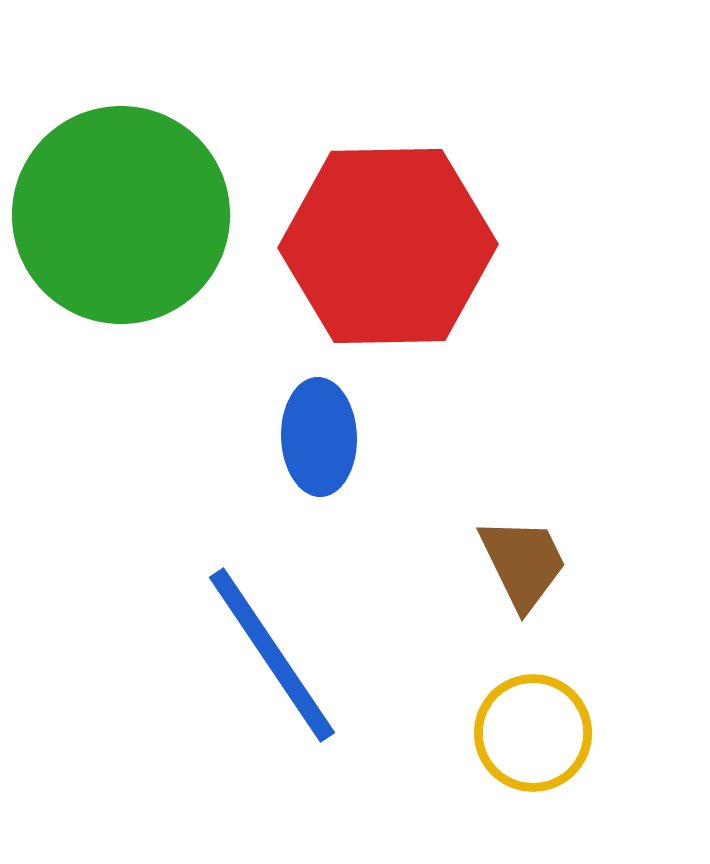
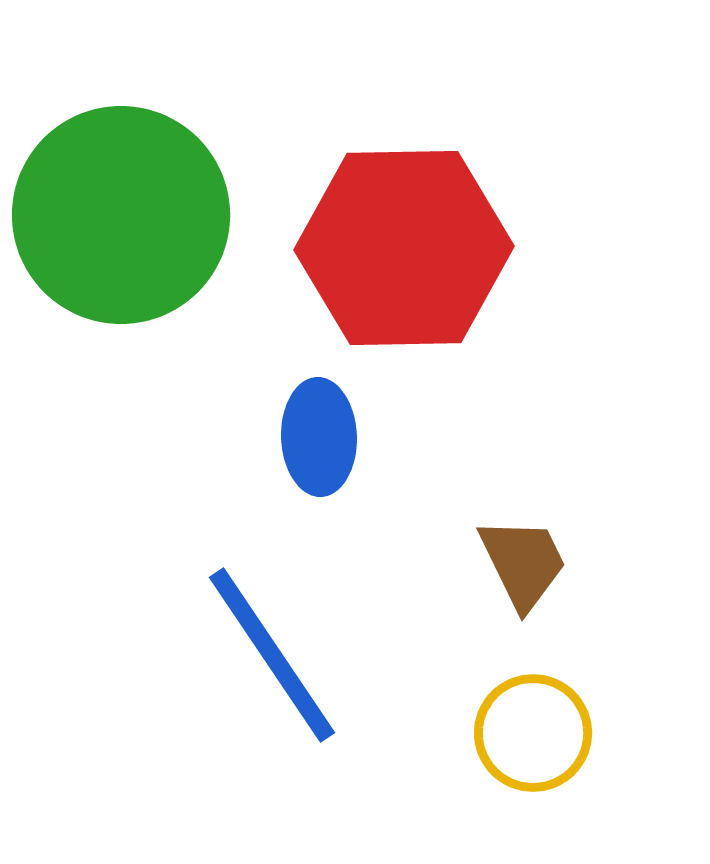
red hexagon: moved 16 px right, 2 px down
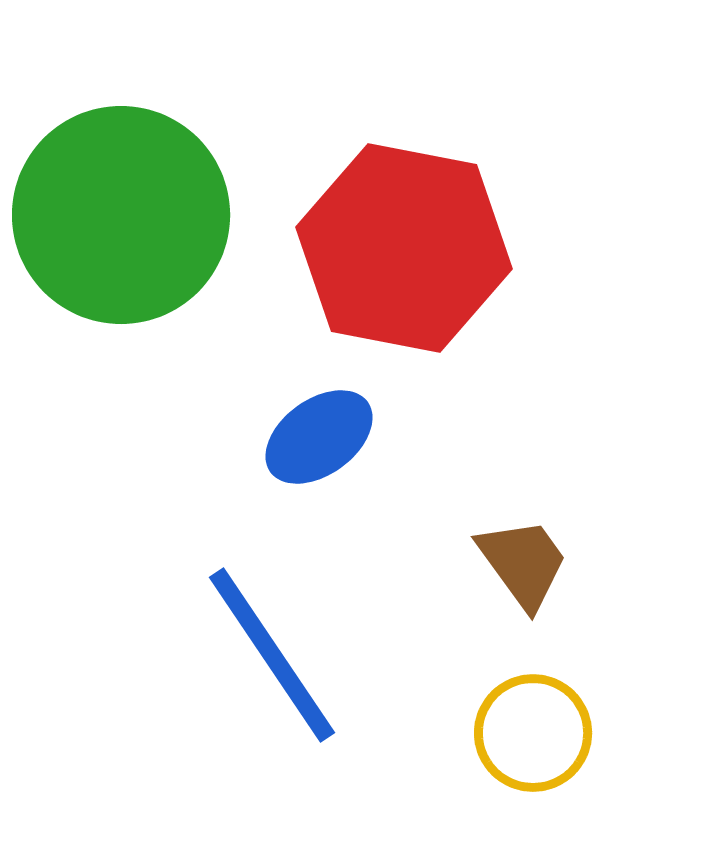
red hexagon: rotated 12 degrees clockwise
blue ellipse: rotated 56 degrees clockwise
brown trapezoid: rotated 10 degrees counterclockwise
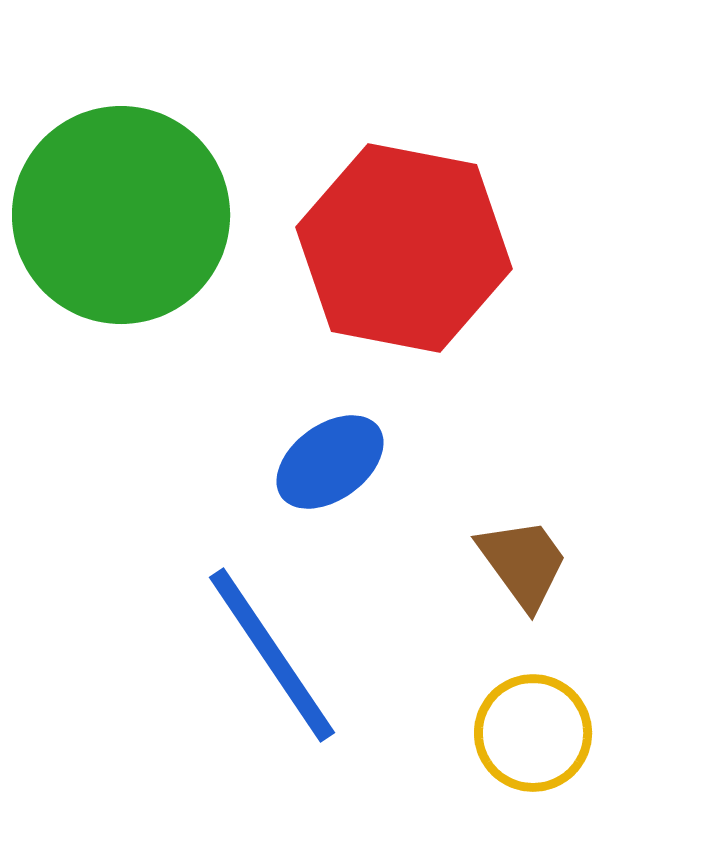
blue ellipse: moved 11 px right, 25 px down
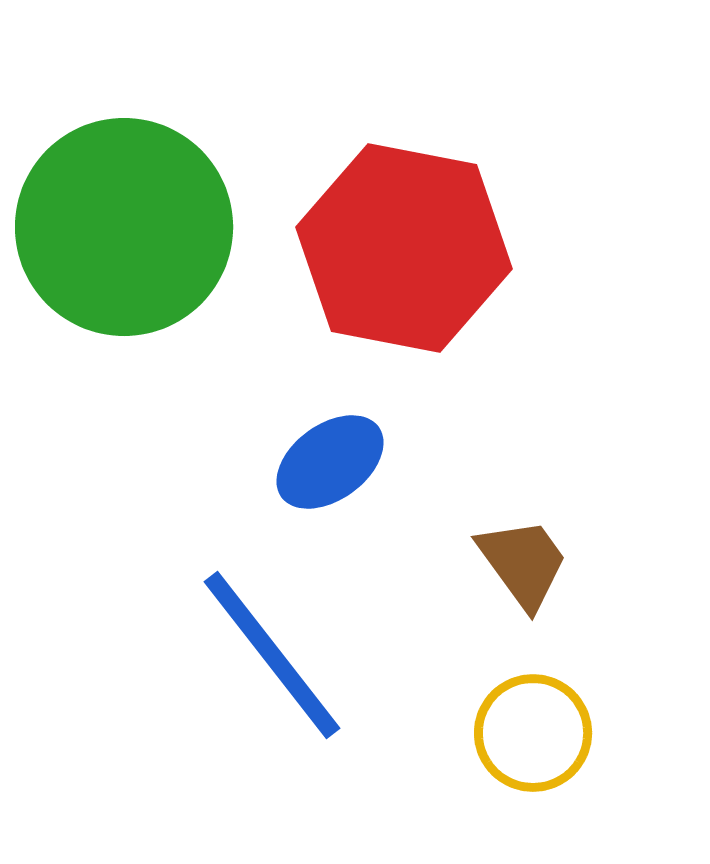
green circle: moved 3 px right, 12 px down
blue line: rotated 4 degrees counterclockwise
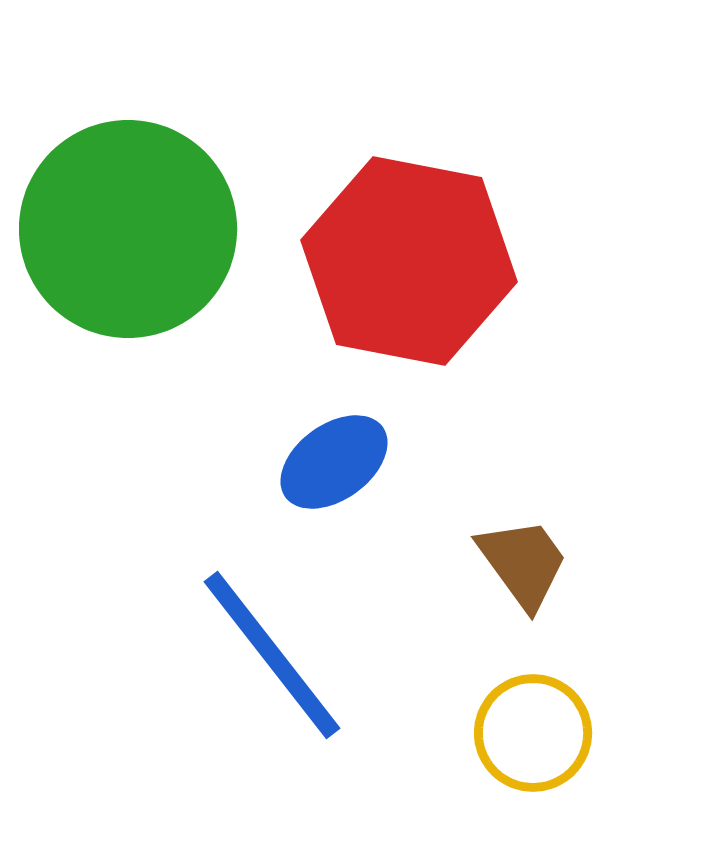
green circle: moved 4 px right, 2 px down
red hexagon: moved 5 px right, 13 px down
blue ellipse: moved 4 px right
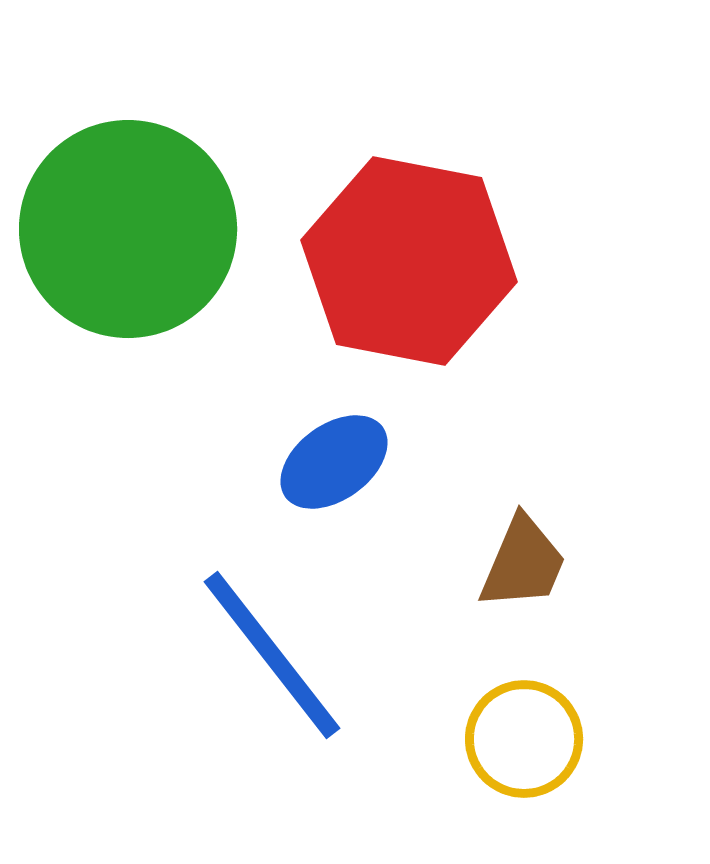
brown trapezoid: rotated 59 degrees clockwise
yellow circle: moved 9 px left, 6 px down
